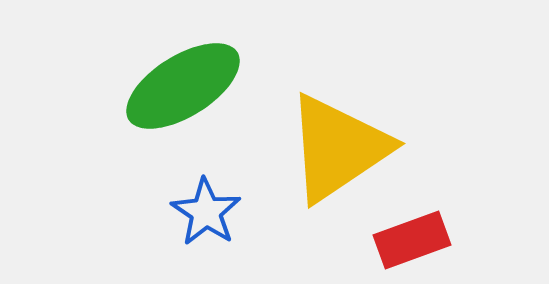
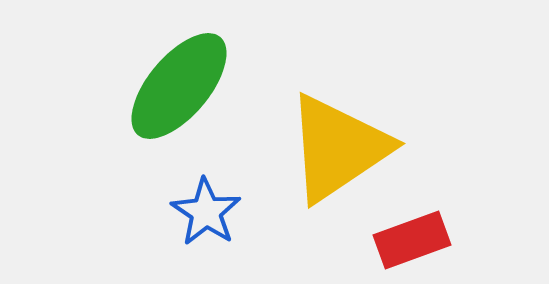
green ellipse: moved 4 px left; rotated 18 degrees counterclockwise
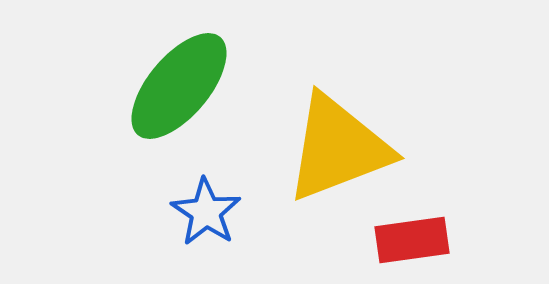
yellow triangle: rotated 13 degrees clockwise
red rectangle: rotated 12 degrees clockwise
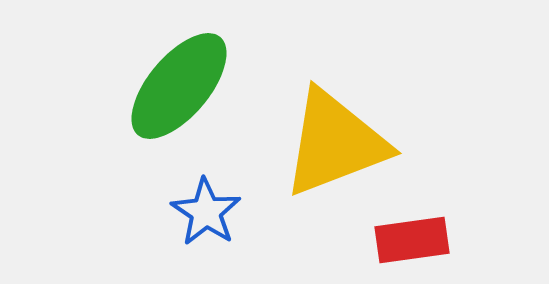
yellow triangle: moved 3 px left, 5 px up
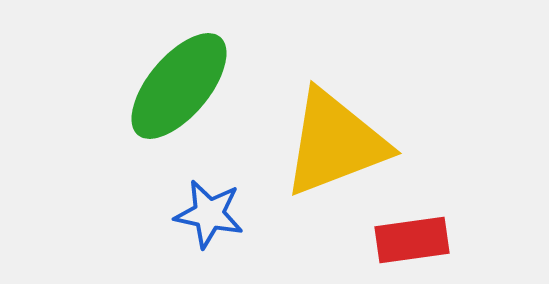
blue star: moved 3 px right, 2 px down; rotated 22 degrees counterclockwise
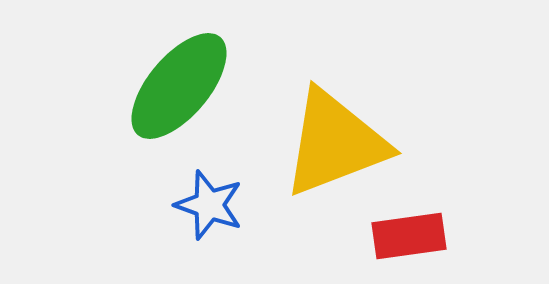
blue star: moved 9 px up; rotated 8 degrees clockwise
red rectangle: moved 3 px left, 4 px up
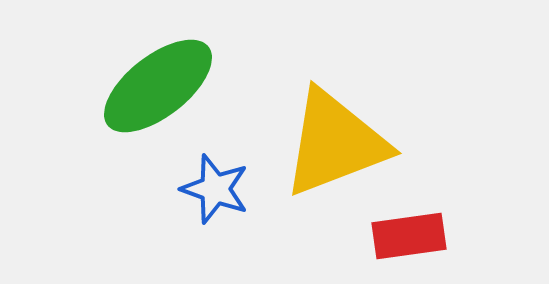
green ellipse: moved 21 px left; rotated 12 degrees clockwise
blue star: moved 6 px right, 16 px up
